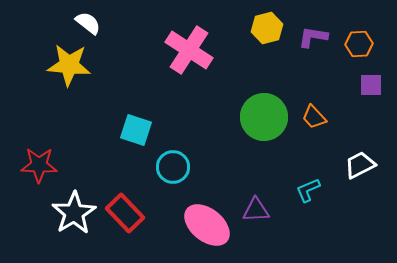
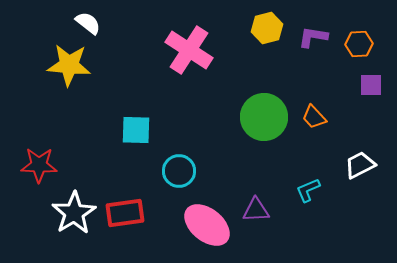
cyan square: rotated 16 degrees counterclockwise
cyan circle: moved 6 px right, 4 px down
red rectangle: rotated 54 degrees counterclockwise
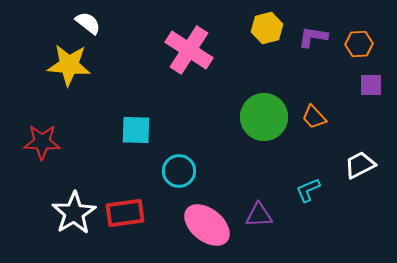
red star: moved 3 px right, 23 px up
purple triangle: moved 3 px right, 5 px down
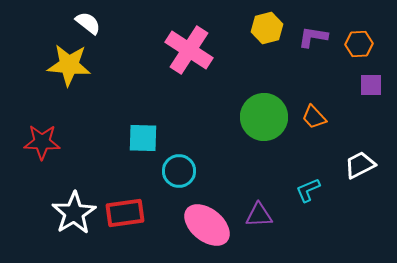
cyan square: moved 7 px right, 8 px down
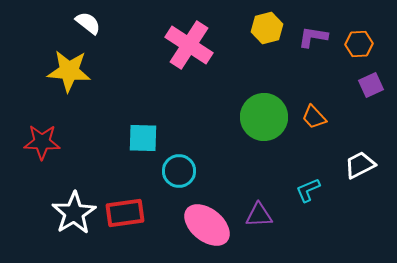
pink cross: moved 5 px up
yellow star: moved 6 px down
purple square: rotated 25 degrees counterclockwise
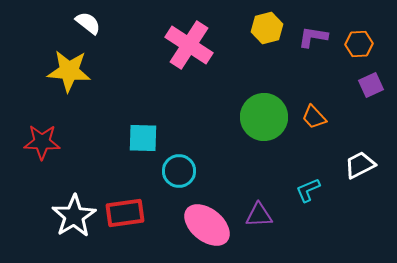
white star: moved 3 px down
